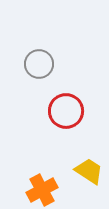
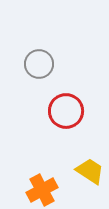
yellow trapezoid: moved 1 px right
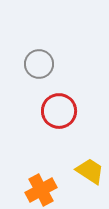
red circle: moved 7 px left
orange cross: moved 1 px left
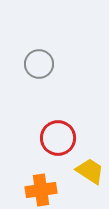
red circle: moved 1 px left, 27 px down
orange cross: rotated 20 degrees clockwise
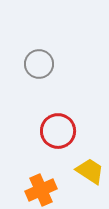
red circle: moved 7 px up
orange cross: rotated 16 degrees counterclockwise
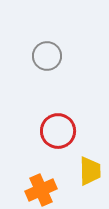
gray circle: moved 8 px right, 8 px up
yellow trapezoid: rotated 56 degrees clockwise
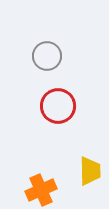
red circle: moved 25 px up
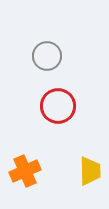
orange cross: moved 16 px left, 19 px up
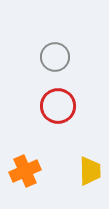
gray circle: moved 8 px right, 1 px down
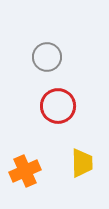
gray circle: moved 8 px left
yellow trapezoid: moved 8 px left, 8 px up
